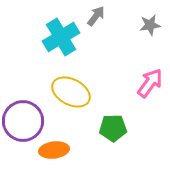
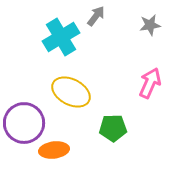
pink arrow: rotated 12 degrees counterclockwise
purple circle: moved 1 px right, 2 px down
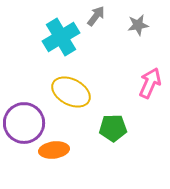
gray star: moved 12 px left
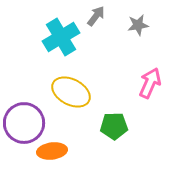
green pentagon: moved 1 px right, 2 px up
orange ellipse: moved 2 px left, 1 px down
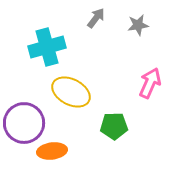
gray arrow: moved 2 px down
cyan cross: moved 14 px left, 10 px down; rotated 15 degrees clockwise
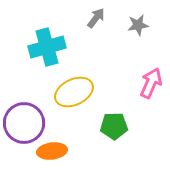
pink arrow: moved 1 px right
yellow ellipse: moved 3 px right; rotated 54 degrees counterclockwise
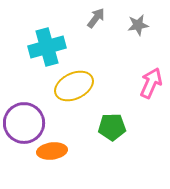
yellow ellipse: moved 6 px up
green pentagon: moved 2 px left, 1 px down
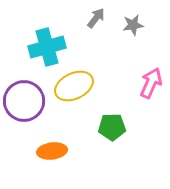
gray star: moved 5 px left
purple circle: moved 22 px up
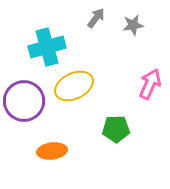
pink arrow: moved 1 px left, 1 px down
green pentagon: moved 4 px right, 2 px down
